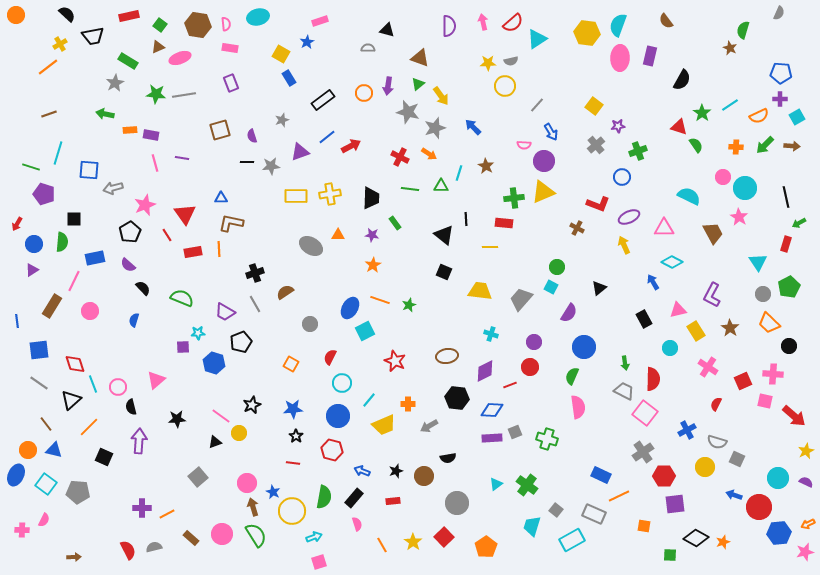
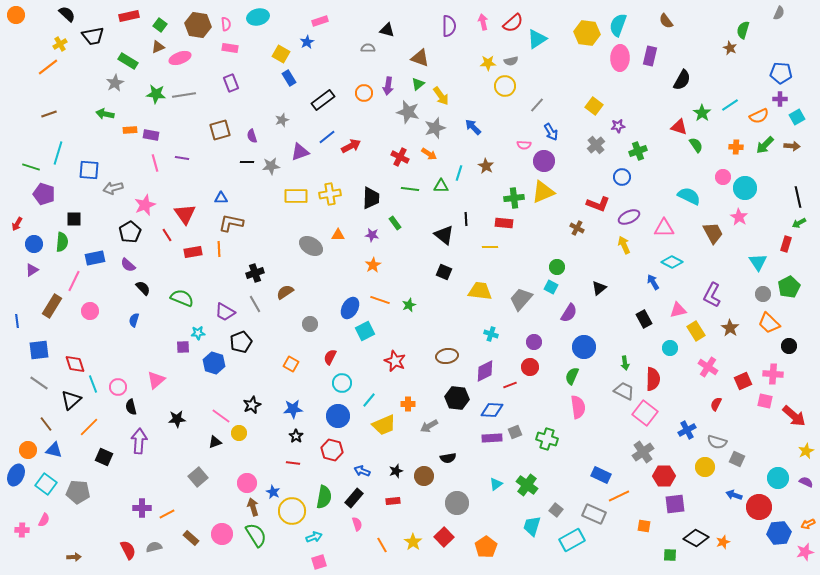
black line at (786, 197): moved 12 px right
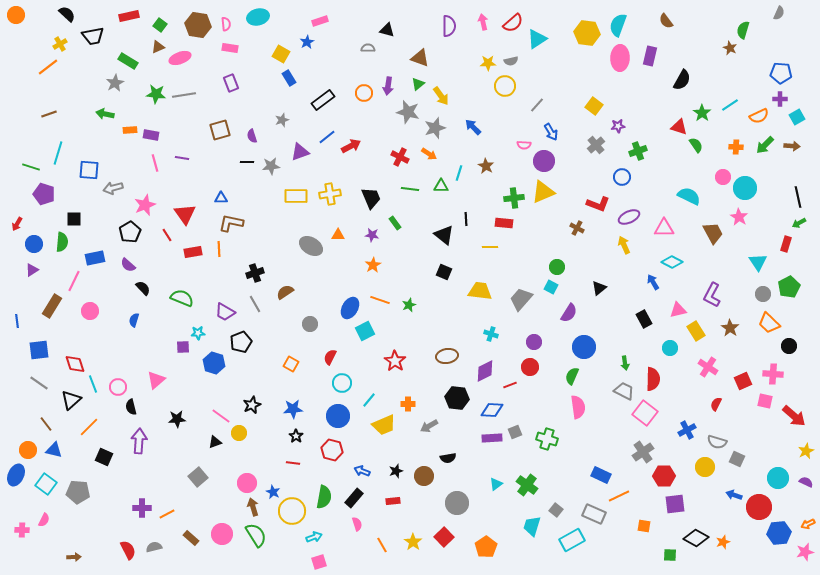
black trapezoid at (371, 198): rotated 25 degrees counterclockwise
red star at (395, 361): rotated 10 degrees clockwise
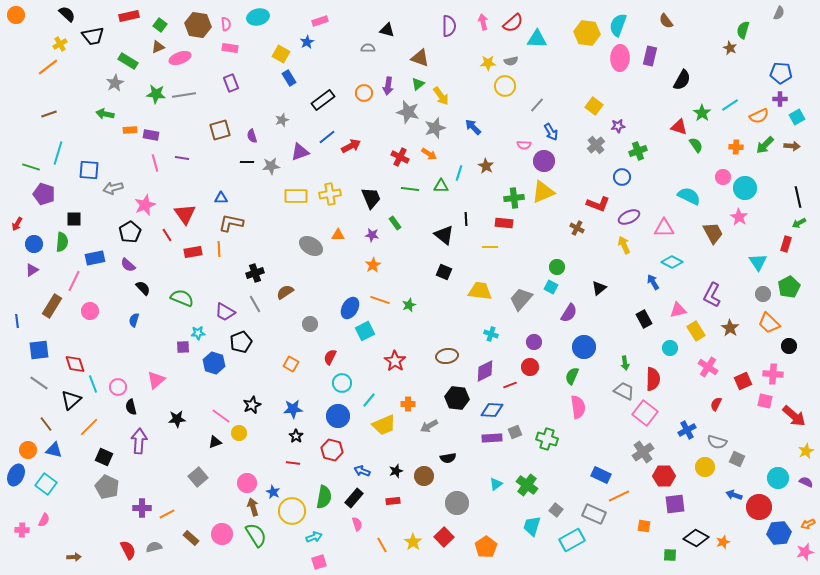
cyan triangle at (537, 39): rotated 35 degrees clockwise
gray pentagon at (78, 492): moved 29 px right, 5 px up; rotated 20 degrees clockwise
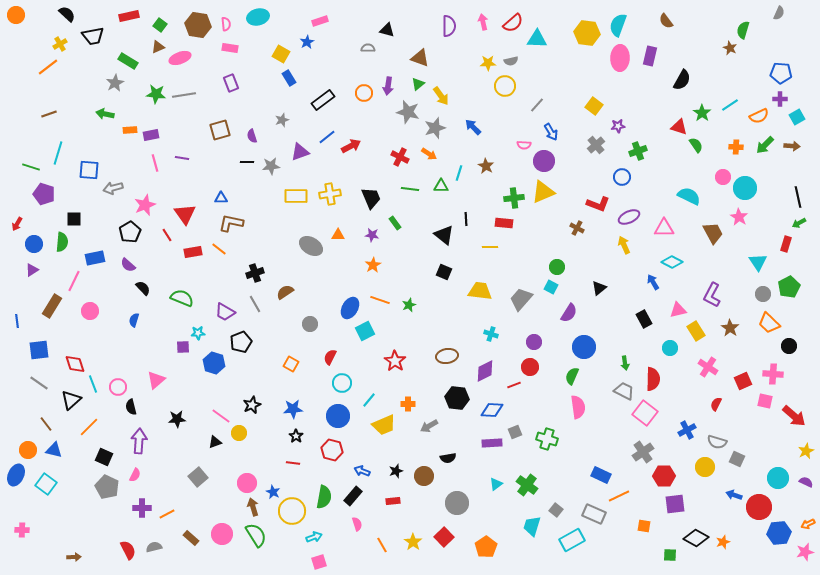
purple rectangle at (151, 135): rotated 21 degrees counterclockwise
orange line at (219, 249): rotated 49 degrees counterclockwise
red line at (510, 385): moved 4 px right
purple rectangle at (492, 438): moved 5 px down
black rectangle at (354, 498): moved 1 px left, 2 px up
pink semicircle at (44, 520): moved 91 px right, 45 px up
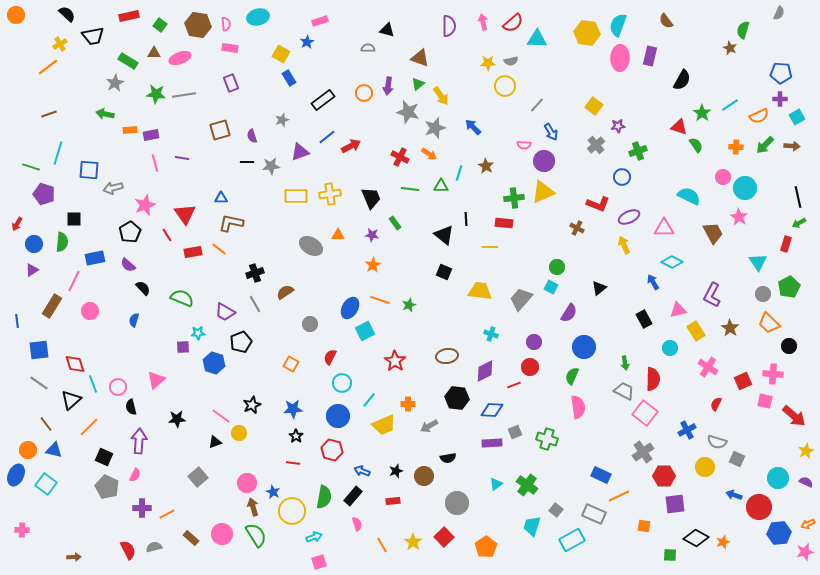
brown triangle at (158, 47): moved 4 px left, 6 px down; rotated 24 degrees clockwise
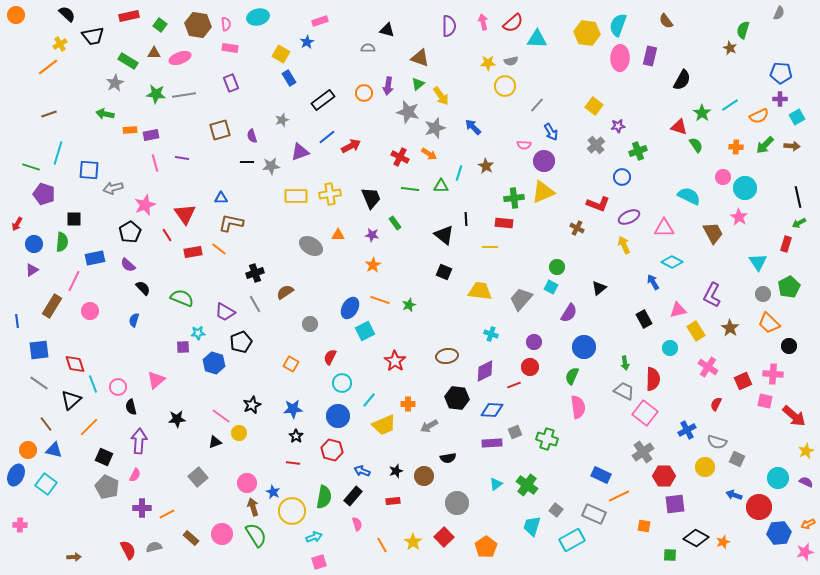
pink cross at (22, 530): moved 2 px left, 5 px up
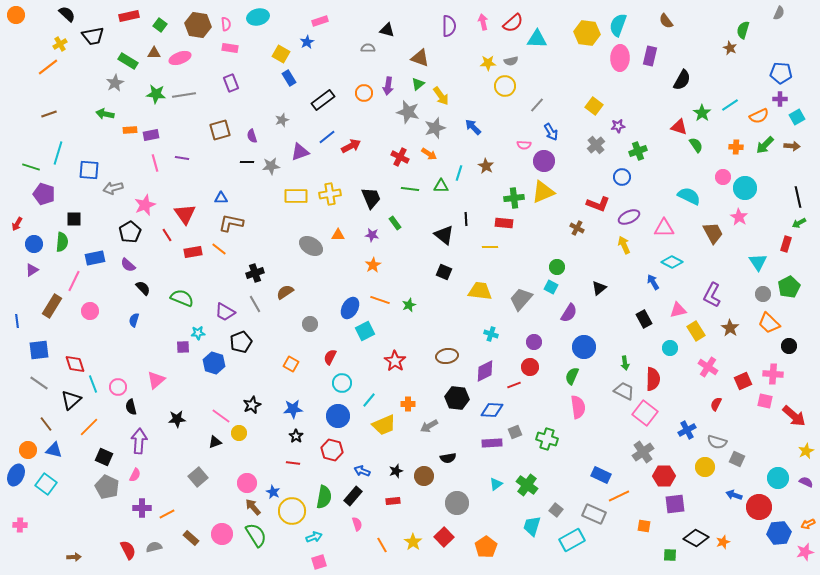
brown arrow at (253, 507): rotated 24 degrees counterclockwise
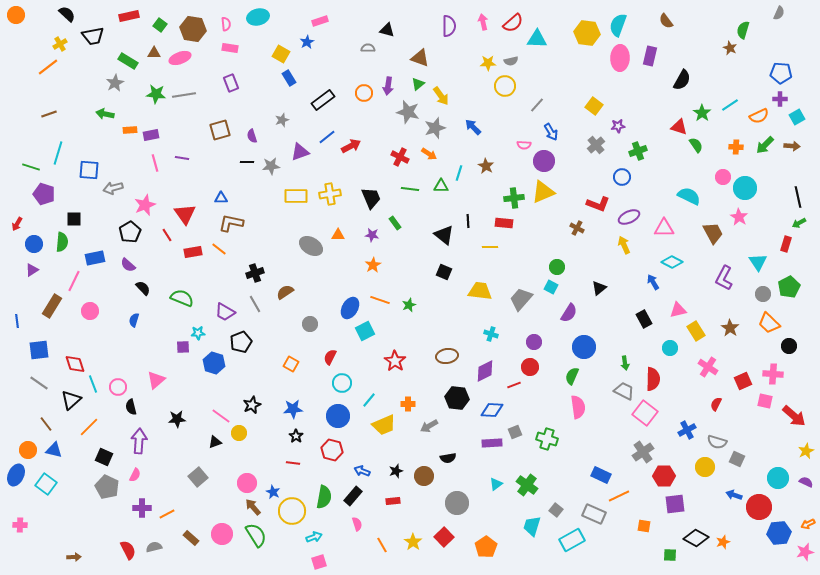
brown hexagon at (198, 25): moved 5 px left, 4 px down
black line at (466, 219): moved 2 px right, 2 px down
purple L-shape at (712, 295): moved 12 px right, 17 px up
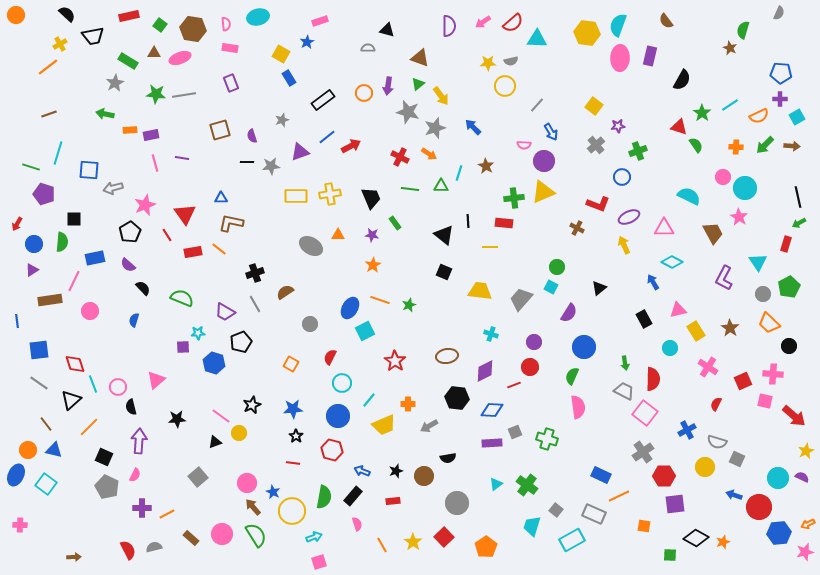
pink arrow at (483, 22): rotated 112 degrees counterclockwise
brown rectangle at (52, 306): moved 2 px left, 6 px up; rotated 50 degrees clockwise
purple semicircle at (806, 482): moved 4 px left, 5 px up
